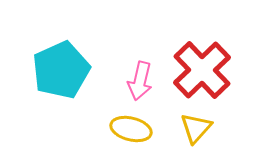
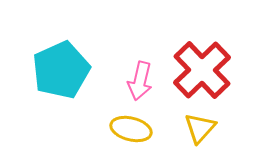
yellow triangle: moved 4 px right
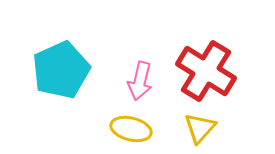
red cross: moved 4 px right, 1 px down; rotated 14 degrees counterclockwise
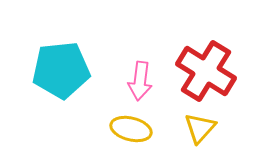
cyan pentagon: rotated 18 degrees clockwise
pink arrow: rotated 6 degrees counterclockwise
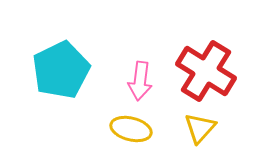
cyan pentagon: rotated 20 degrees counterclockwise
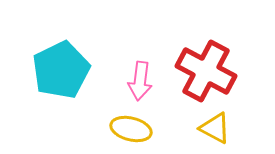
red cross: rotated 4 degrees counterclockwise
yellow triangle: moved 15 px right; rotated 44 degrees counterclockwise
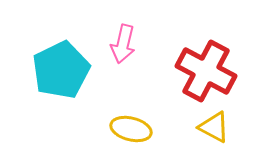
pink arrow: moved 17 px left, 37 px up; rotated 6 degrees clockwise
yellow triangle: moved 1 px left, 1 px up
